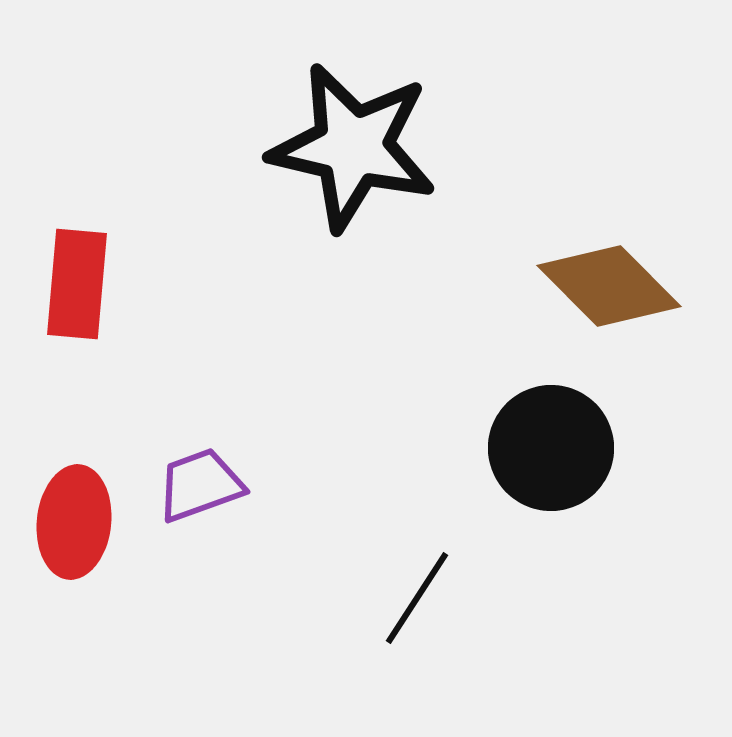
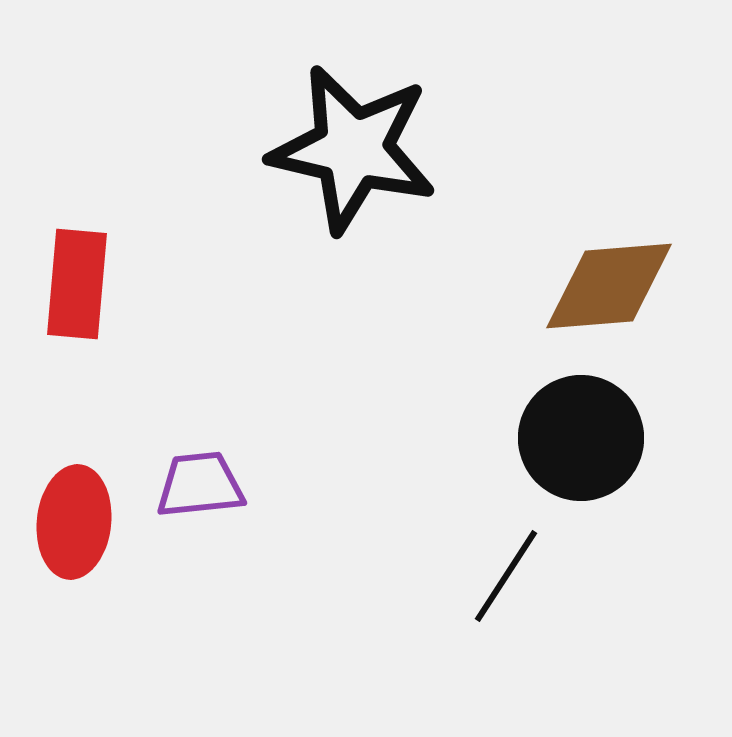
black star: moved 2 px down
brown diamond: rotated 50 degrees counterclockwise
black circle: moved 30 px right, 10 px up
purple trapezoid: rotated 14 degrees clockwise
black line: moved 89 px right, 22 px up
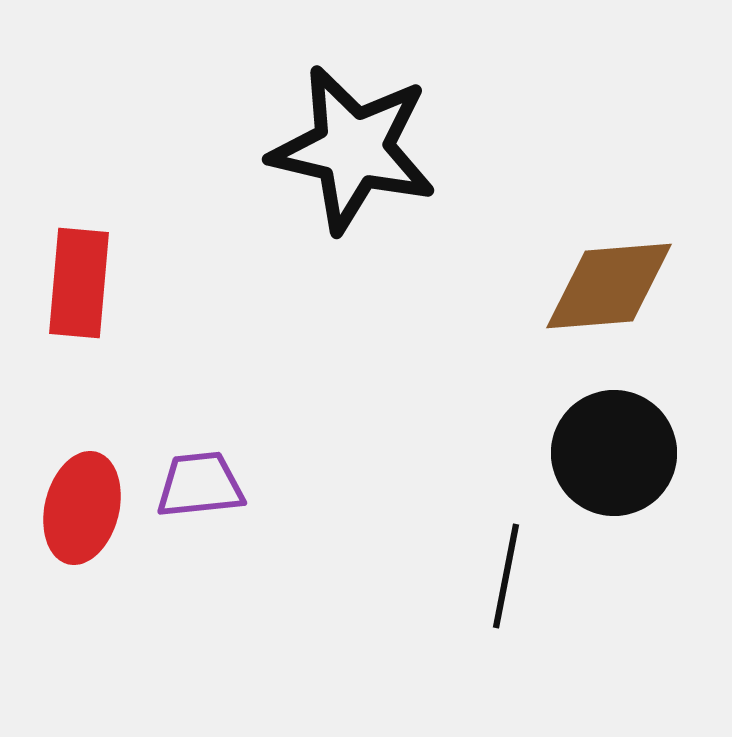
red rectangle: moved 2 px right, 1 px up
black circle: moved 33 px right, 15 px down
red ellipse: moved 8 px right, 14 px up; rotated 8 degrees clockwise
black line: rotated 22 degrees counterclockwise
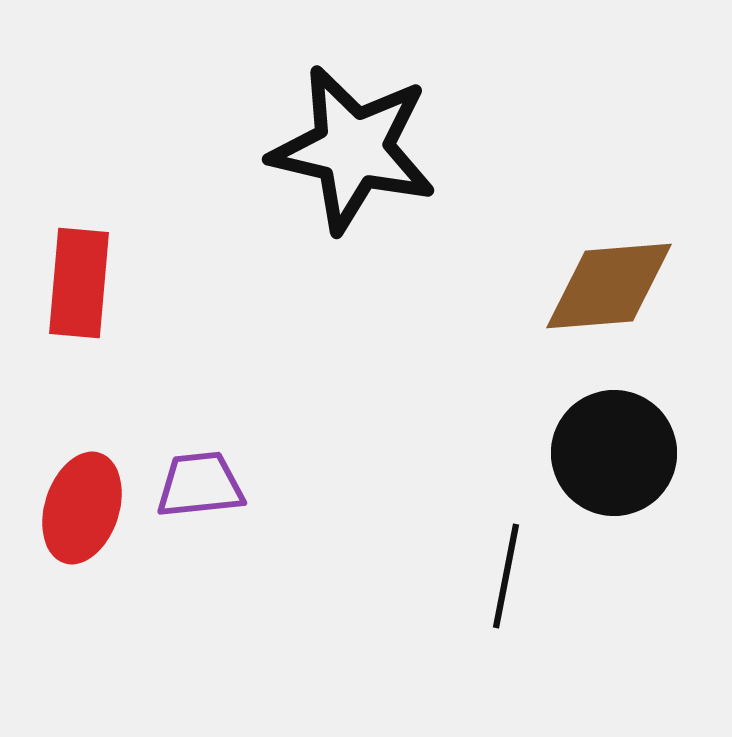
red ellipse: rotated 4 degrees clockwise
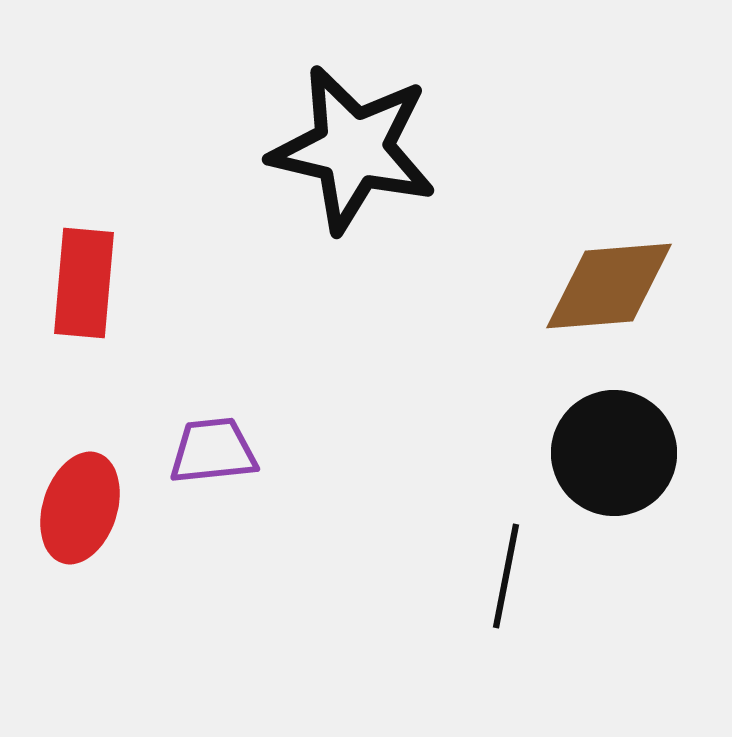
red rectangle: moved 5 px right
purple trapezoid: moved 13 px right, 34 px up
red ellipse: moved 2 px left
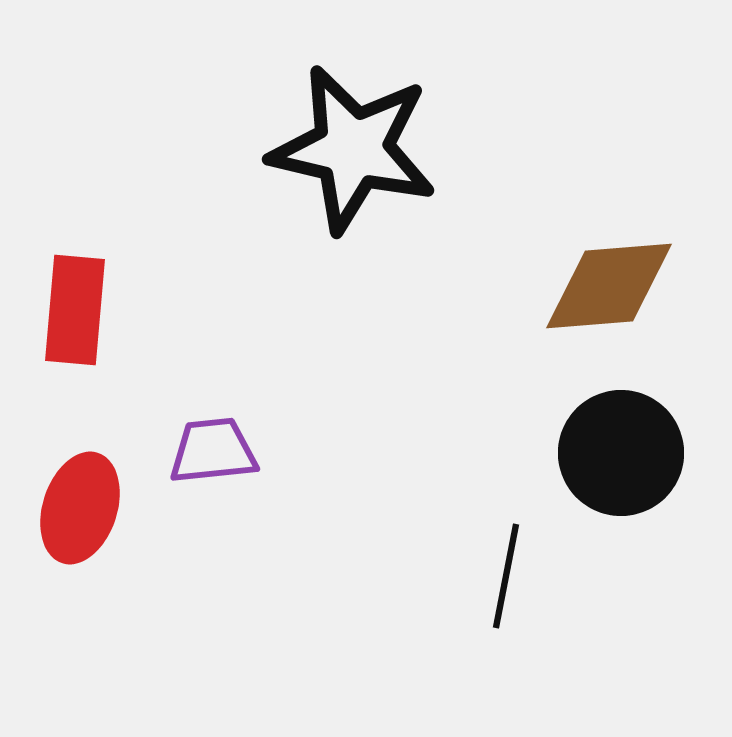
red rectangle: moved 9 px left, 27 px down
black circle: moved 7 px right
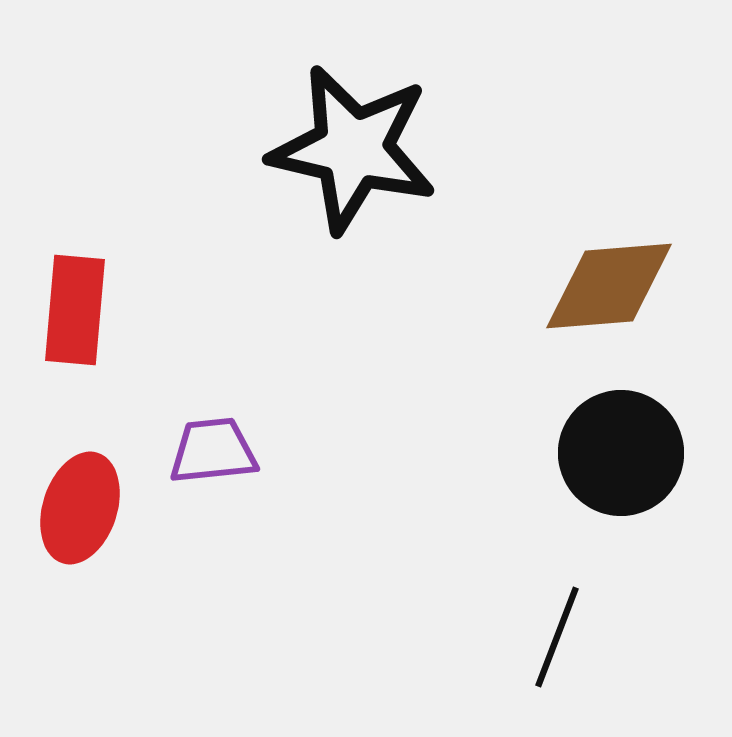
black line: moved 51 px right, 61 px down; rotated 10 degrees clockwise
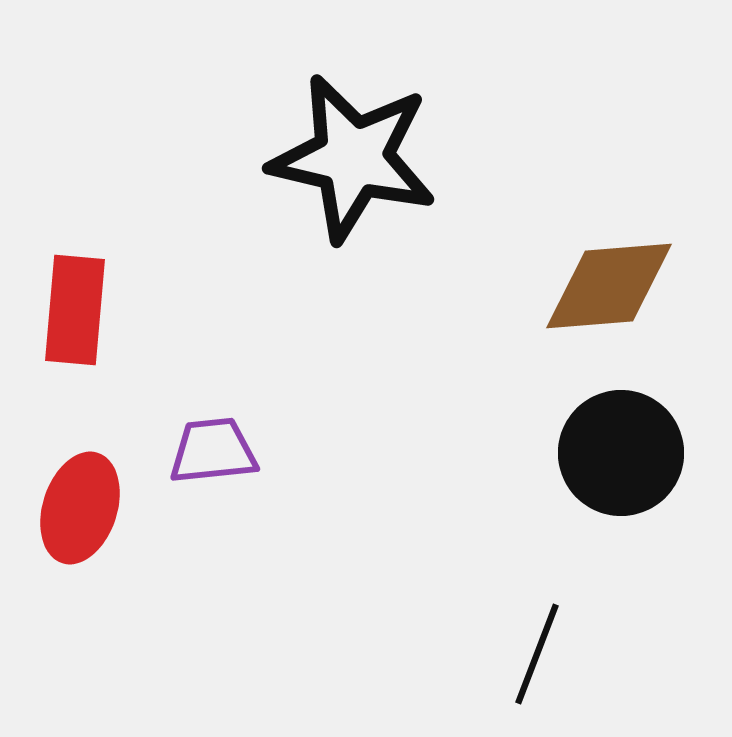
black star: moved 9 px down
black line: moved 20 px left, 17 px down
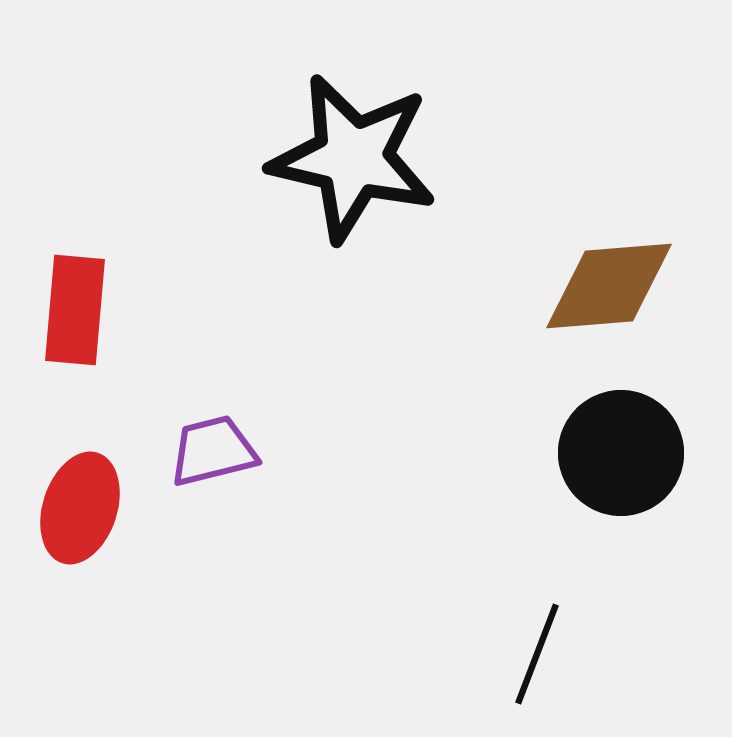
purple trapezoid: rotated 8 degrees counterclockwise
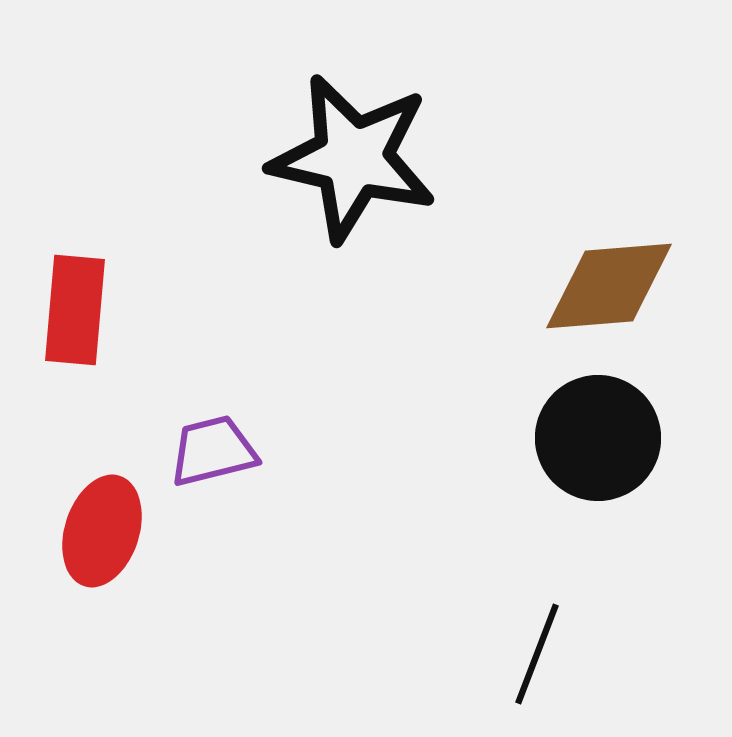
black circle: moved 23 px left, 15 px up
red ellipse: moved 22 px right, 23 px down
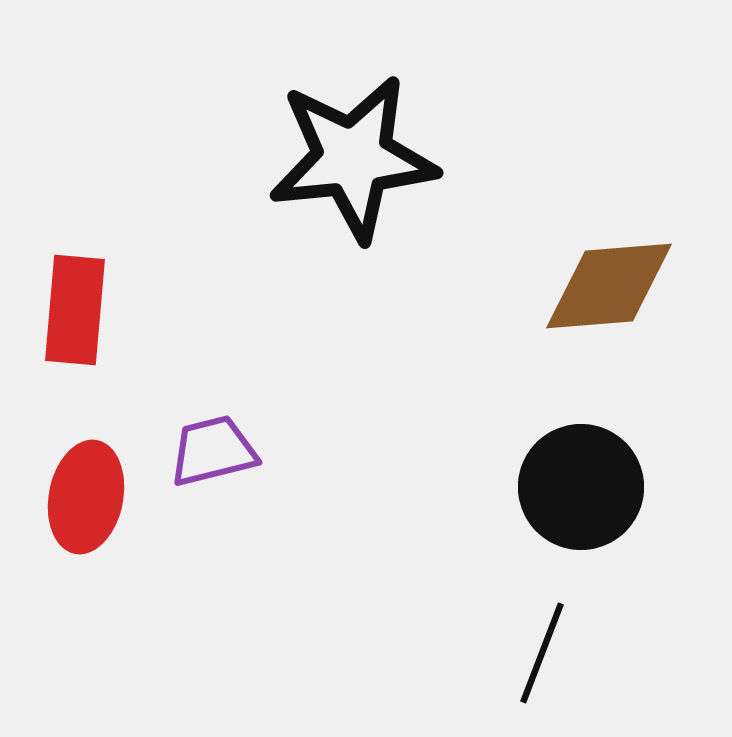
black star: rotated 19 degrees counterclockwise
black circle: moved 17 px left, 49 px down
red ellipse: moved 16 px left, 34 px up; rotated 7 degrees counterclockwise
black line: moved 5 px right, 1 px up
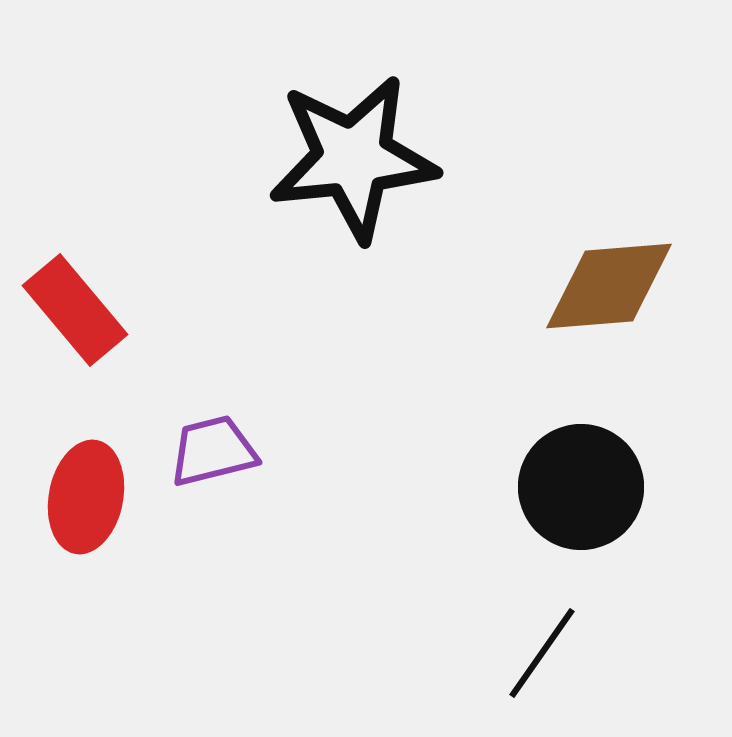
red rectangle: rotated 45 degrees counterclockwise
black line: rotated 14 degrees clockwise
